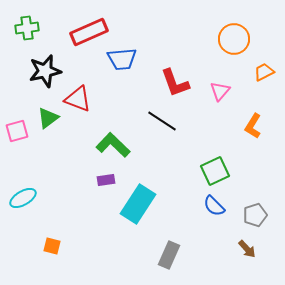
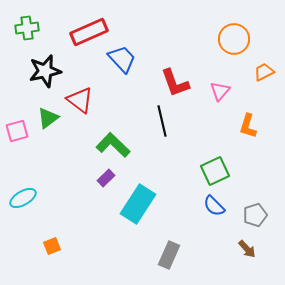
blue trapezoid: rotated 128 degrees counterclockwise
red triangle: moved 2 px right, 1 px down; rotated 16 degrees clockwise
black line: rotated 44 degrees clockwise
orange L-shape: moved 5 px left; rotated 15 degrees counterclockwise
purple rectangle: moved 2 px up; rotated 36 degrees counterclockwise
orange square: rotated 36 degrees counterclockwise
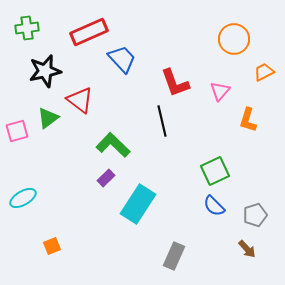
orange L-shape: moved 6 px up
gray rectangle: moved 5 px right, 1 px down
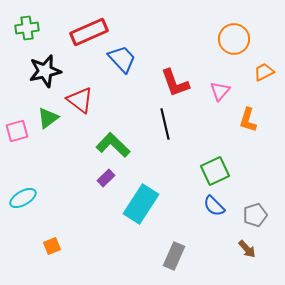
black line: moved 3 px right, 3 px down
cyan rectangle: moved 3 px right
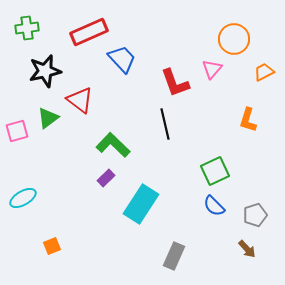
pink triangle: moved 8 px left, 22 px up
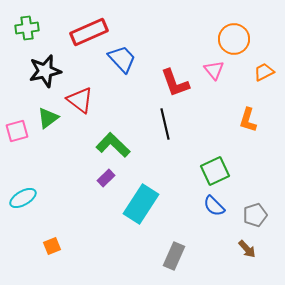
pink triangle: moved 2 px right, 1 px down; rotated 20 degrees counterclockwise
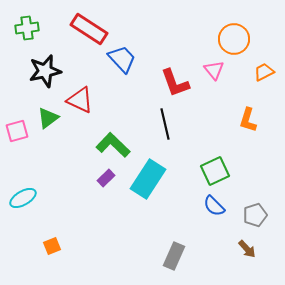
red rectangle: moved 3 px up; rotated 57 degrees clockwise
red triangle: rotated 12 degrees counterclockwise
cyan rectangle: moved 7 px right, 25 px up
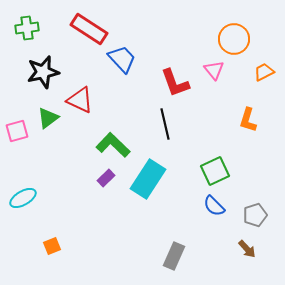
black star: moved 2 px left, 1 px down
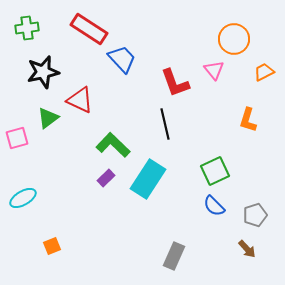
pink square: moved 7 px down
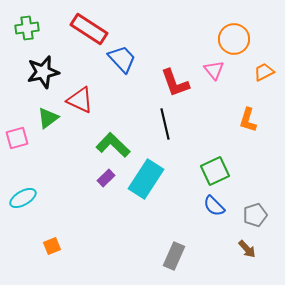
cyan rectangle: moved 2 px left
